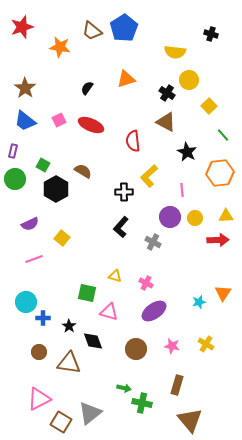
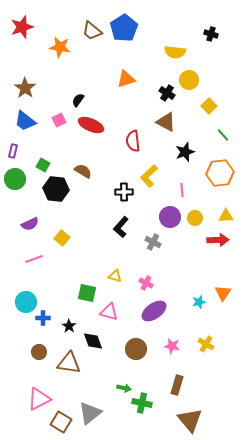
black semicircle at (87, 88): moved 9 px left, 12 px down
black star at (187, 152): moved 2 px left; rotated 24 degrees clockwise
black hexagon at (56, 189): rotated 25 degrees counterclockwise
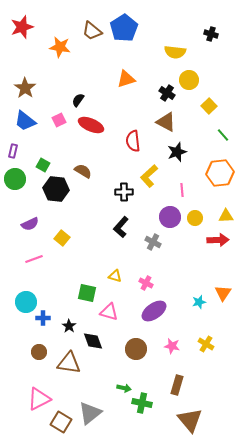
black star at (185, 152): moved 8 px left
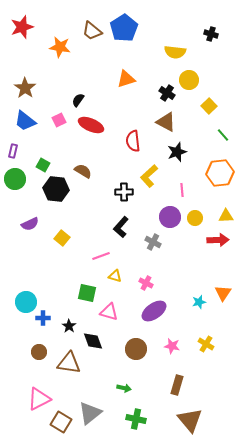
pink line at (34, 259): moved 67 px right, 3 px up
green cross at (142, 403): moved 6 px left, 16 px down
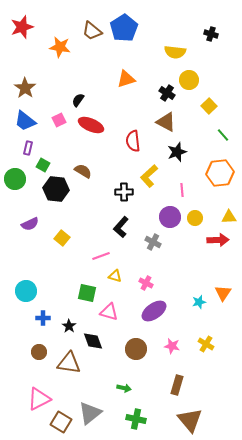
purple rectangle at (13, 151): moved 15 px right, 3 px up
yellow triangle at (226, 216): moved 3 px right, 1 px down
cyan circle at (26, 302): moved 11 px up
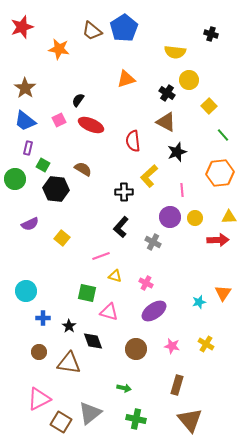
orange star at (60, 47): moved 1 px left, 2 px down
brown semicircle at (83, 171): moved 2 px up
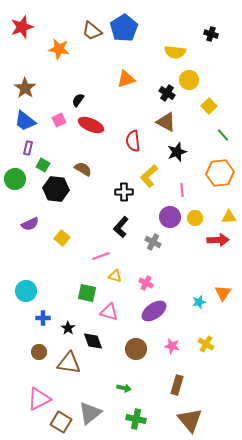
black star at (69, 326): moved 1 px left, 2 px down
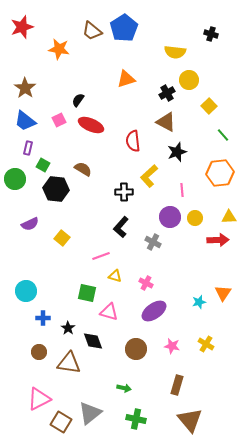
black cross at (167, 93): rotated 28 degrees clockwise
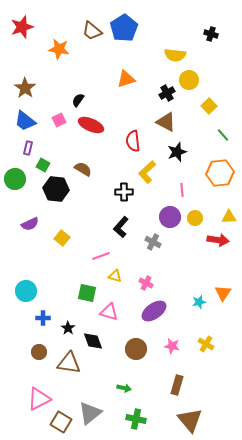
yellow semicircle at (175, 52): moved 3 px down
yellow L-shape at (149, 176): moved 2 px left, 4 px up
red arrow at (218, 240): rotated 10 degrees clockwise
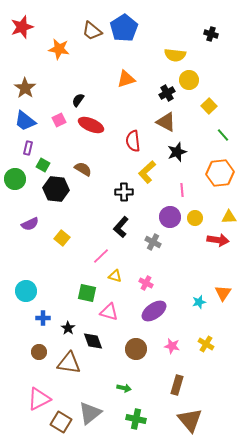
pink line at (101, 256): rotated 24 degrees counterclockwise
